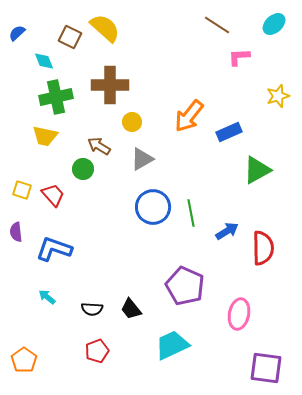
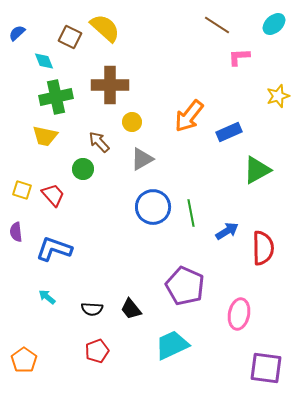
brown arrow: moved 4 px up; rotated 15 degrees clockwise
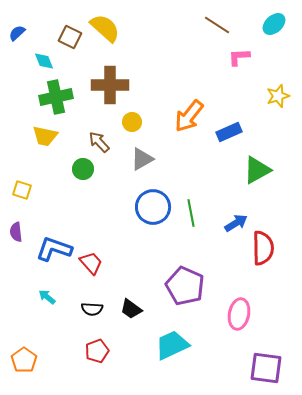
red trapezoid: moved 38 px right, 68 px down
blue arrow: moved 9 px right, 8 px up
black trapezoid: rotated 15 degrees counterclockwise
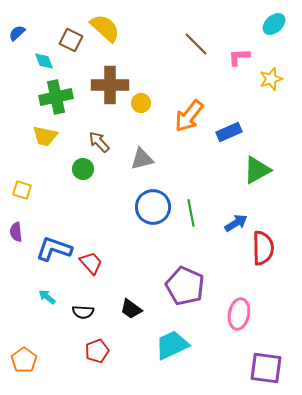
brown line: moved 21 px left, 19 px down; rotated 12 degrees clockwise
brown square: moved 1 px right, 3 px down
yellow star: moved 7 px left, 17 px up
yellow circle: moved 9 px right, 19 px up
gray triangle: rotated 15 degrees clockwise
black semicircle: moved 9 px left, 3 px down
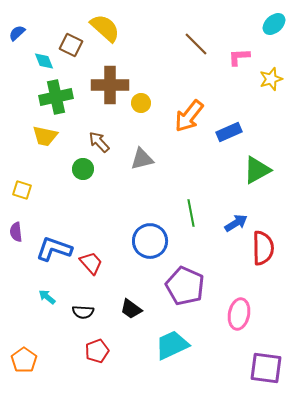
brown square: moved 5 px down
blue circle: moved 3 px left, 34 px down
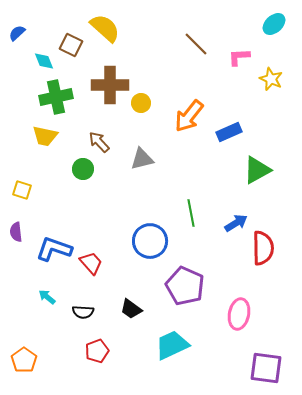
yellow star: rotated 30 degrees counterclockwise
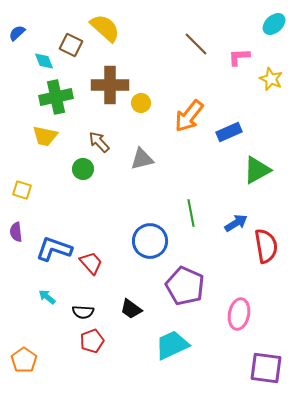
red semicircle: moved 3 px right, 2 px up; rotated 8 degrees counterclockwise
red pentagon: moved 5 px left, 10 px up
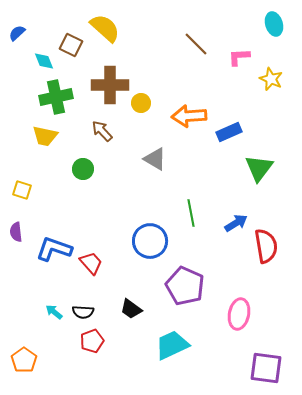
cyan ellipse: rotated 65 degrees counterclockwise
orange arrow: rotated 48 degrees clockwise
brown arrow: moved 3 px right, 11 px up
gray triangle: moved 13 px right; rotated 45 degrees clockwise
green triangle: moved 2 px right, 2 px up; rotated 24 degrees counterclockwise
cyan arrow: moved 7 px right, 15 px down
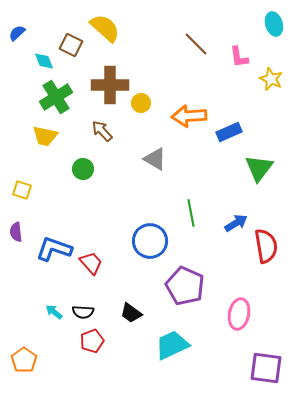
pink L-shape: rotated 95 degrees counterclockwise
green cross: rotated 20 degrees counterclockwise
black trapezoid: moved 4 px down
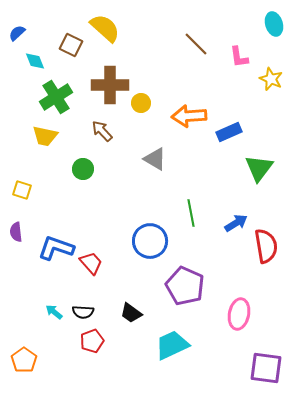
cyan diamond: moved 9 px left
blue L-shape: moved 2 px right, 1 px up
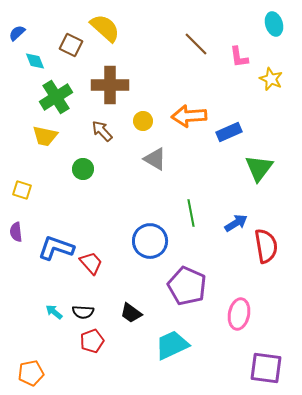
yellow circle: moved 2 px right, 18 px down
purple pentagon: moved 2 px right
orange pentagon: moved 7 px right, 13 px down; rotated 25 degrees clockwise
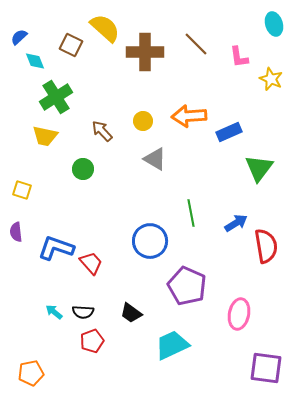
blue semicircle: moved 2 px right, 4 px down
brown cross: moved 35 px right, 33 px up
